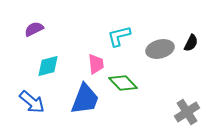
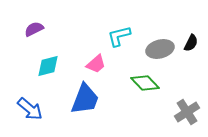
pink trapezoid: rotated 55 degrees clockwise
green diamond: moved 22 px right
blue arrow: moved 2 px left, 7 px down
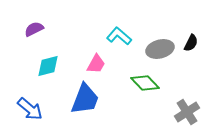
cyan L-shape: rotated 55 degrees clockwise
pink trapezoid: rotated 20 degrees counterclockwise
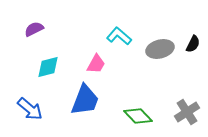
black semicircle: moved 2 px right, 1 px down
cyan diamond: moved 1 px down
green diamond: moved 7 px left, 33 px down
blue trapezoid: moved 1 px down
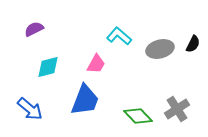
gray cross: moved 10 px left, 3 px up
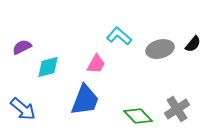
purple semicircle: moved 12 px left, 18 px down
black semicircle: rotated 12 degrees clockwise
blue arrow: moved 7 px left
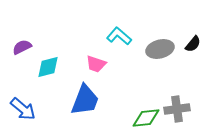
pink trapezoid: rotated 80 degrees clockwise
gray cross: rotated 25 degrees clockwise
green diamond: moved 8 px right, 2 px down; rotated 52 degrees counterclockwise
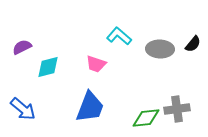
gray ellipse: rotated 16 degrees clockwise
blue trapezoid: moved 5 px right, 7 px down
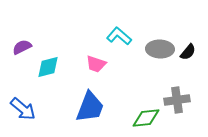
black semicircle: moved 5 px left, 8 px down
gray cross: moved 9 px up
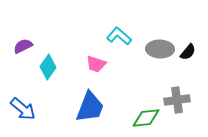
purple semicircle: moved 1 px right, 1 px up
cyan diamond: rotated 40 degrees counterclockwise
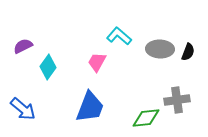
black semicircle: rotated 18 degrees counterclockwise
pink trapezoid: moved 1 px right, 2 px up; rotated 100 degrees clockwise
